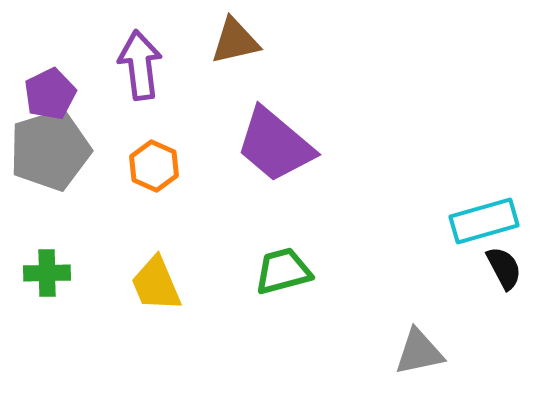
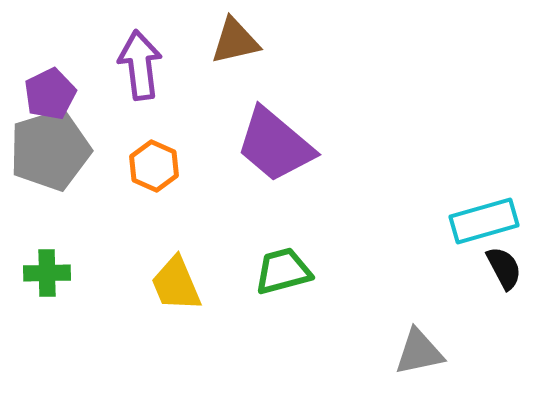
yellow trapezoid: moved 20 px right
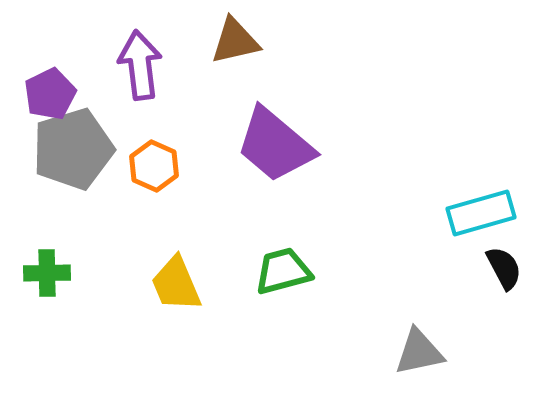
gray pentagon: moved 23 px right, 1 px up
cyan rectangle: moved 3 px left, 8 px up
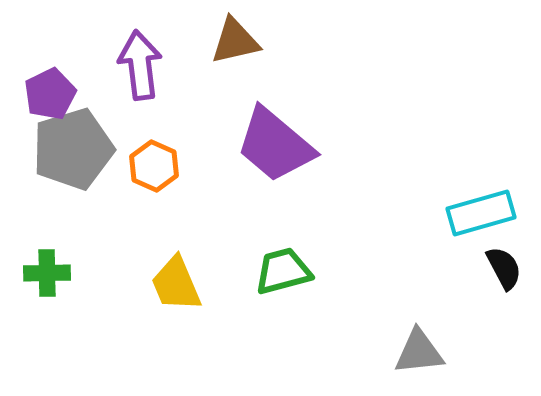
gray triangle: rotated 6 degrees clockwise
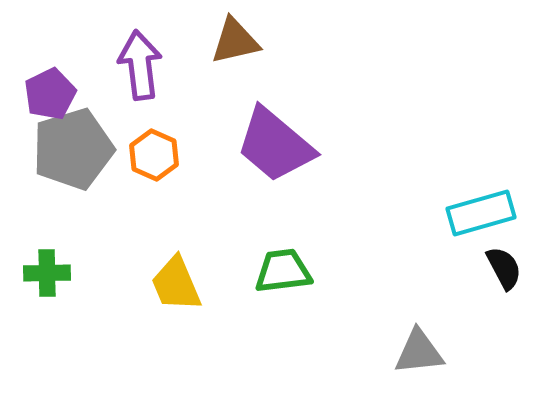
orange hexagon: moved 11 px up
green trapezoid: rotated 8 degrees clockwise
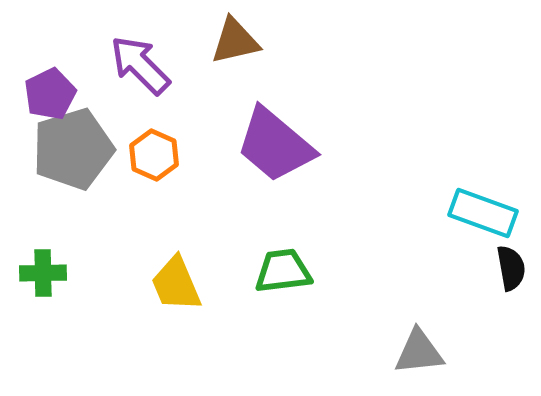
purple arrow: rotated 38 degrees counterclockwise
cyan rectangle: moved 2 px right; rotated 36 degrees clockwise
black semicircle: moved 7 px right; rotated 18 degrees clockwise
green cross: moved 4 px left
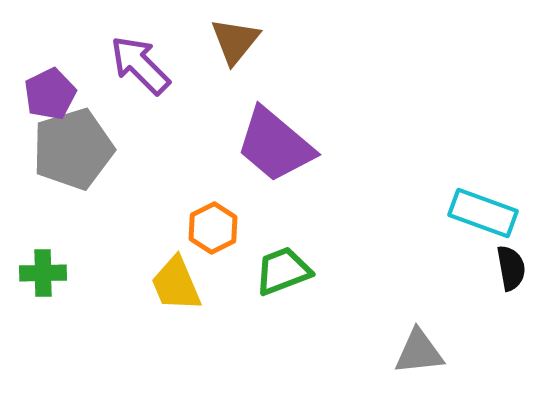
brown triangle: rotated 38 degrees counterclockwise
orange hexagon: moved 59 px right, 73 px down; rotated 9 degrees clockwise
green trapezoid: rotated 14 degrees counterclockwise
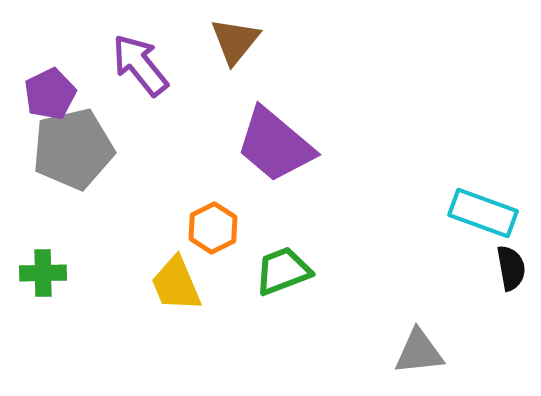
purple arrow: rotated 6 degrees clockwise
gray pentagon: rotated 4 degrees clockwise
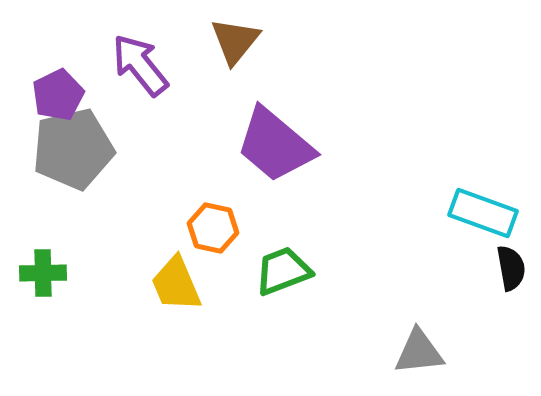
purple pentagon: moved 8 px right, 1 px down
orange hexagon: rotated 21 degrees counterclockwise
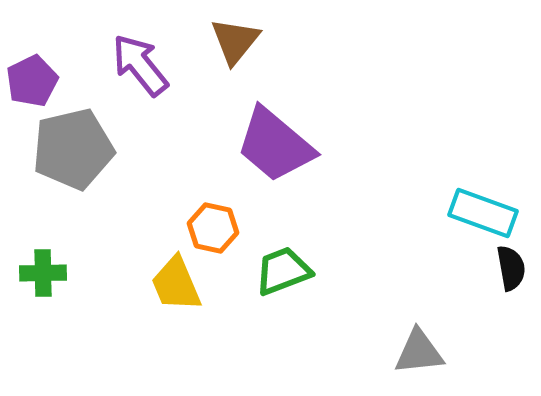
purple pentagon: moved 26 px left, 14 px up
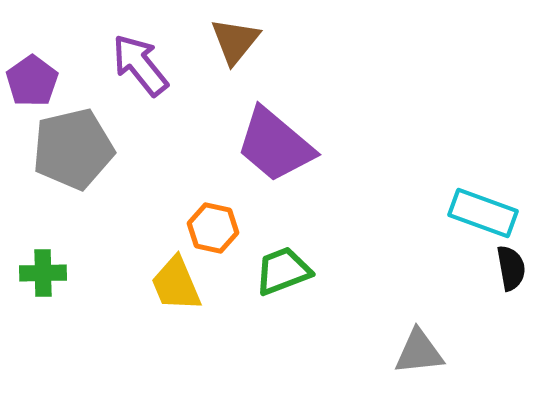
purple pentagon: rotated 9 degrees counterclockwise
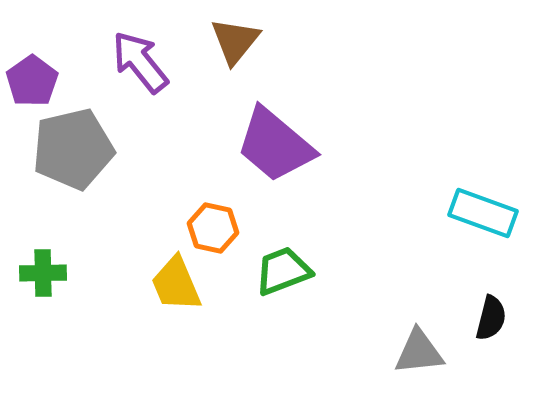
purple arrow: moved 3 px up
black semicircle: moved 20 px left, 50 px down; rotated 24 degrees clockwise
